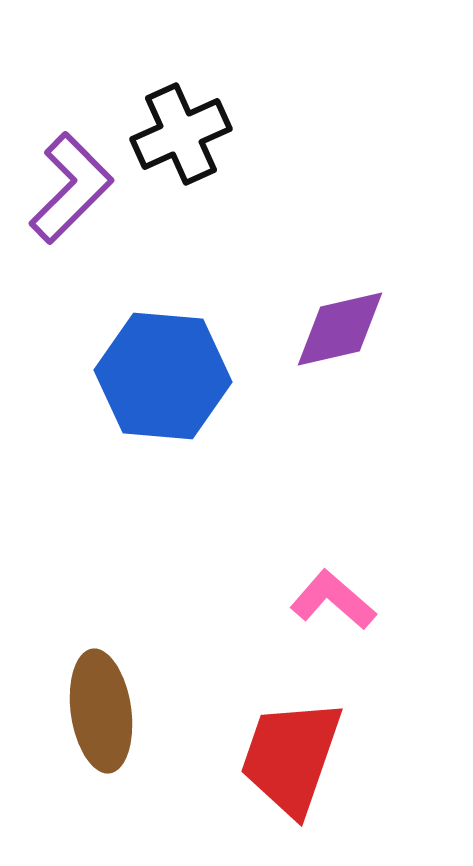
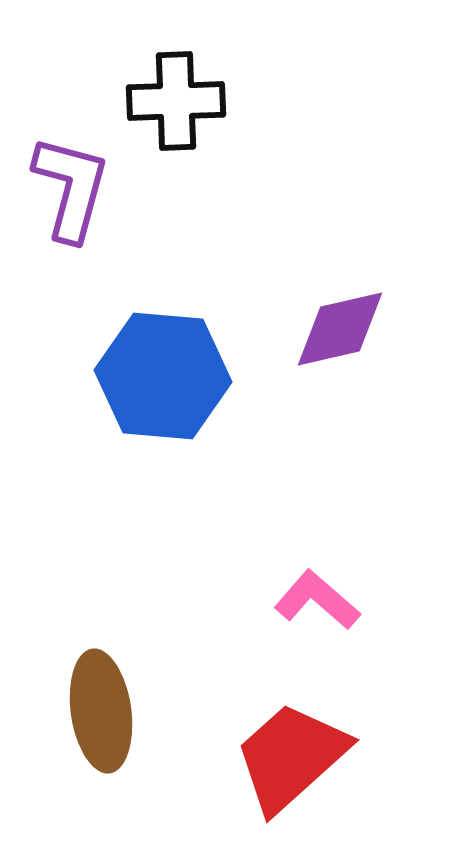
black cross: moved 5 px left, 33 px up; rotated 22 degrees clockwise
purple L-shape: rotated 30 degrees counterclockwise
pink L-shape: moved 16 px left
red trapezoid: rotated 29 degrees clockwise
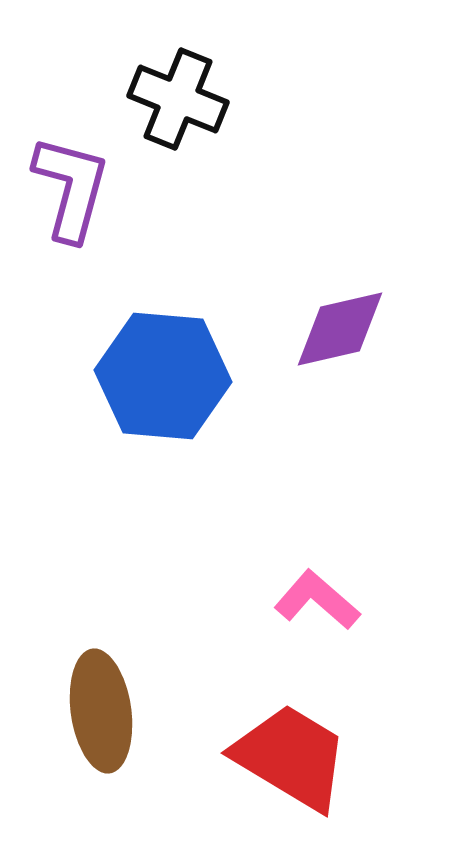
black cross: moved 2 px right, 2 px up; rotated 24 degrees clockwise
red trapezoid: rotated 73 degrees clockwise
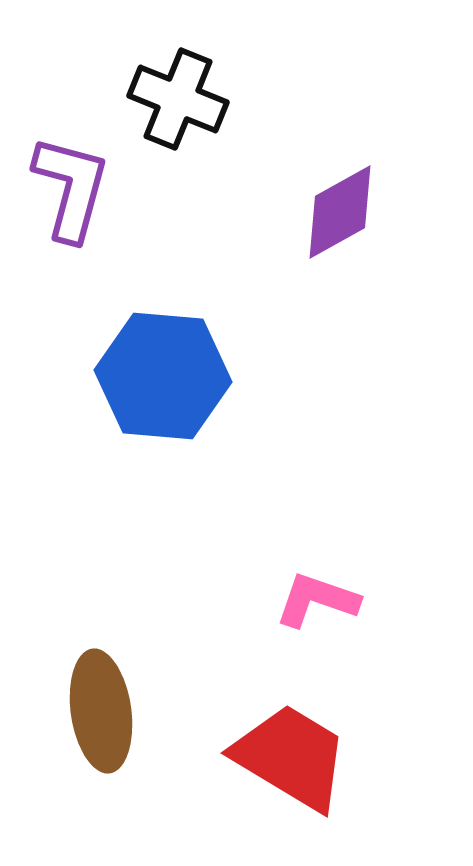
purple diamond: moved 117 px up; rotated 16 degrees counterclockwise
pink L-shape: rotated 22 degrees counterclockwise
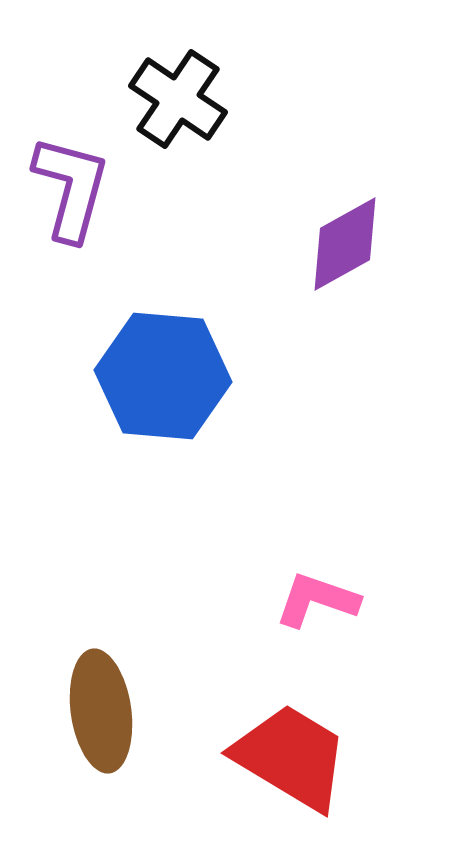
black cross: rotated 12 degrees clockwise
purple diamond: moved 5 px right, 32 px down
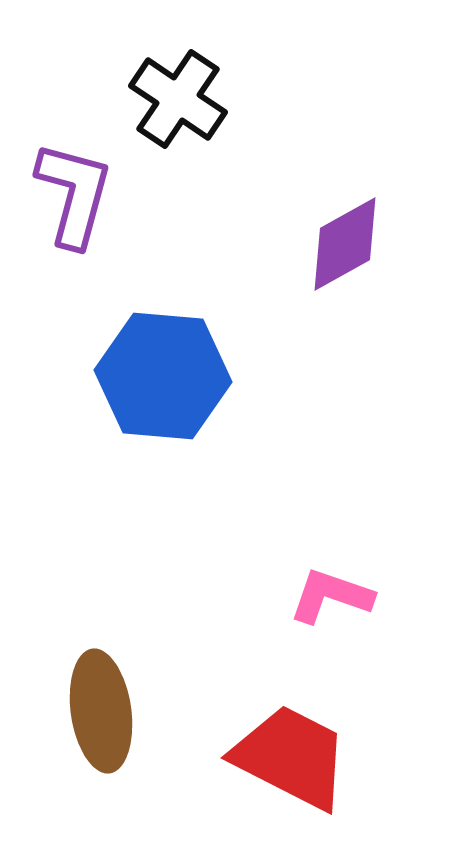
purple L-shape: moved 3 px right, 6 px down
pink L-shape: moved 14 px right, 4 px up
red trapezoid: rotated 4 degrees counterclockwise
